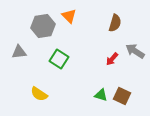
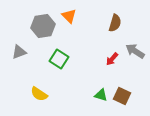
gray triangle: rotated 14 degrees counterclockwise
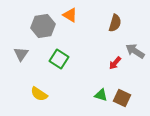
orange triangle: moved 1 px right, 1 px up; rotated 14 degrees counterclockwise
gray triangle: moved 2 px right, 2 px down; rotated 35 degrees counterclockwise
red arrow: moved 3 px right, 4 px down
brown square: moved 2 px down
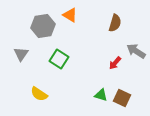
gray arrow: moved 1 px right
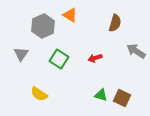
gray hexagon: rotated 15 degrees counterclockwise
red arrow: moved 20 px left, 5 px up; rotated 32 degrees clockwise
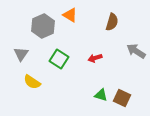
brown semicircle: moved 3 px left, 1 px up
yellow semicircle: moved 7 px left, 12 px up
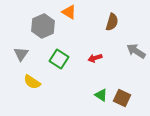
orange triangle: moved 1 px left, 3 px up
green triangle: rotated 16 degrees clockwise
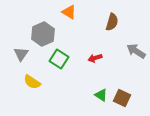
gray hexagon: moved 8 px down
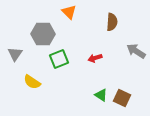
orange triangle: rotated 14 degrees clockwise
brown semicircle: rotated 12 degrees counterclockwise
gray hexagon: rotated 25 degrees clockwise
gray triangle: moved 6 px left
green square: rotated 36 degrees clockwise
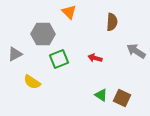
gray triangle: rotated 28 degrees clockwise
red arrow: rotated 32 degrees clockwise
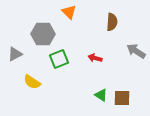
brown square: rotated 24 degrees counterclockwise
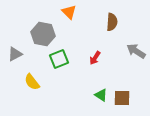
gray hexagon: rotated 10 degrees clockwise
red arrow: rotated 72 degrees counterclockwise
yellow semicircle: rotated 18 degrees clockwise
